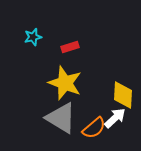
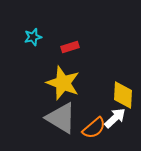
yellow star: moved 2 px left
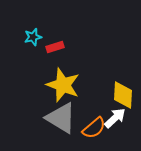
red rectangle: moved 15 px left
yellow star: moved 2 px down
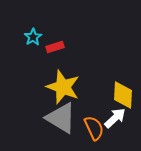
cyan star: rotated 18 degrees counterclockwise
yellow star: moved 2 px down
orange semicircle: rotated 75 degrees counterclockwise
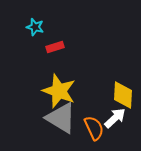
cyan star: moved 2 px right, 10 px up; rotated 24 degrees counterclockwise
yellow star: moved 4 px left, 4 px down
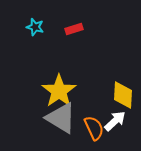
red rectangle: moved 19 px right, 18 px up
yellow star: rotated 16 degrees clockwise
white arrow: moved 3 px down
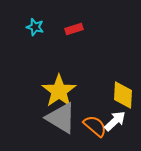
orange semicircle: moved 1 px right, 2 px up; rotated 25 degrees counterclockwise
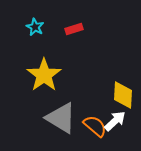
cyan star: rotated 12 degrees clockwise
yellow star: moved 15 px left, 16 px up
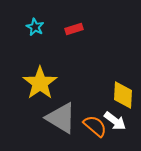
yellow star: moved 4 px left, 8 px down
white arrow: rotated 80 degrees clockwise
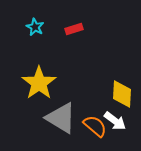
yellow star: moved 1 px left
yellow diamond: moved 1 px left, 1 px up
